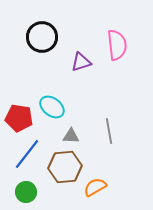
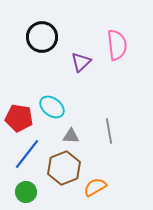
purple triangle: rotated 25 degrees counterclockwise
brown hexagon: moved 1 px left, 1 px down; rotated 16 degrees counterclockwise
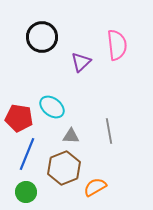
blue line: rotated 16 degrees counterclockwise
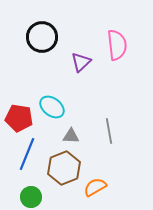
green circle: moved 5 px right, 5 px down
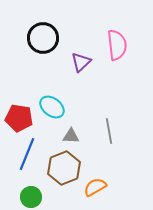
black circle: moved 1 px right, 1 px down
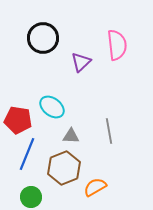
red pentagon: moved 1 px left, 2 px down
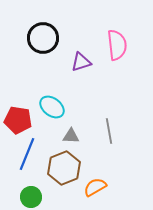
purple triangle: rotated 25 degrees clockwise
